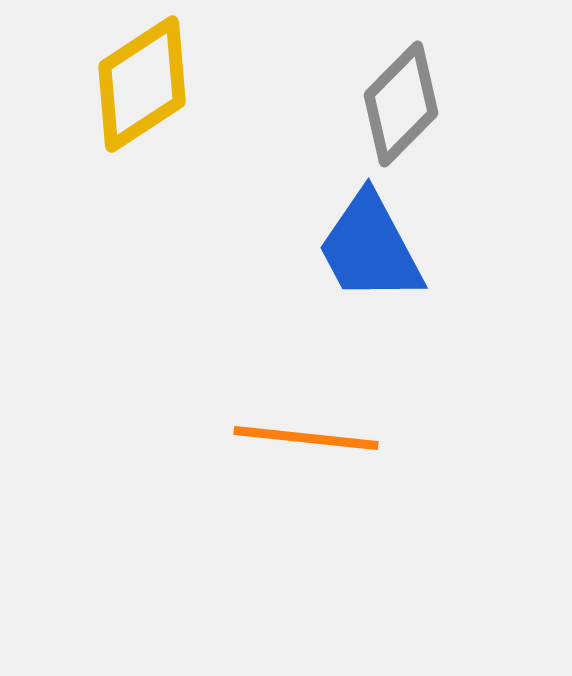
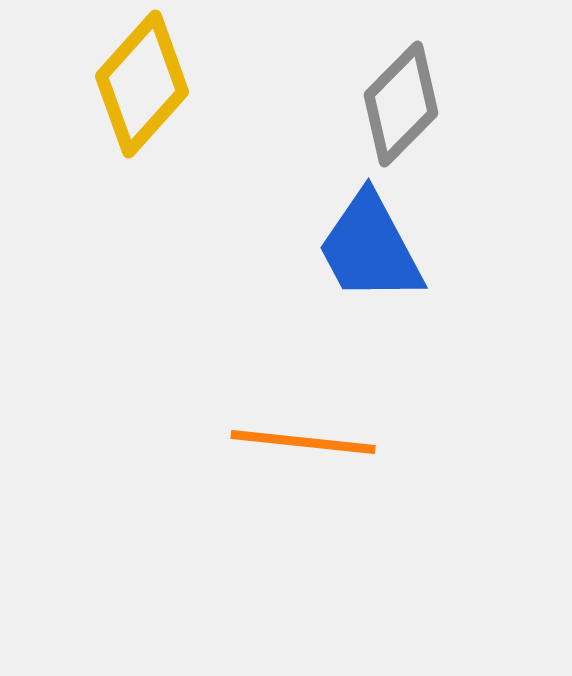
yellow diamond: rotated 15 degrees counterclockwise
orange line: moved 3 px left, 4 px down
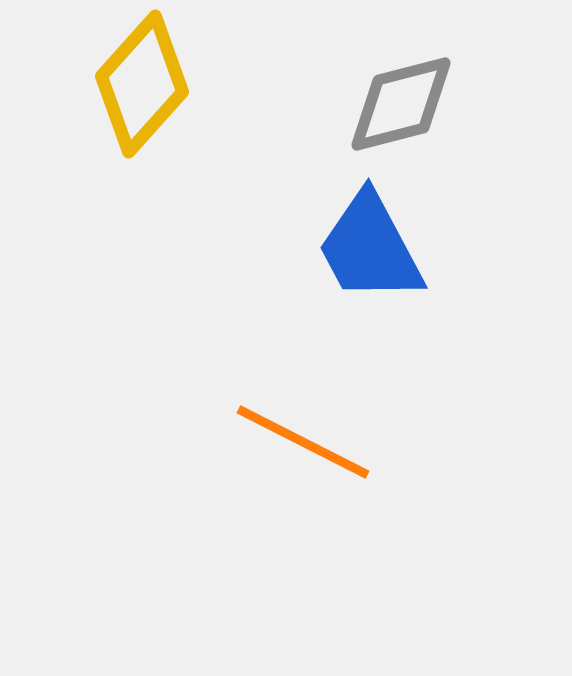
gray diamond: rotated 31 degrees clockwise
orange line: rotated 21 degrees clockwise
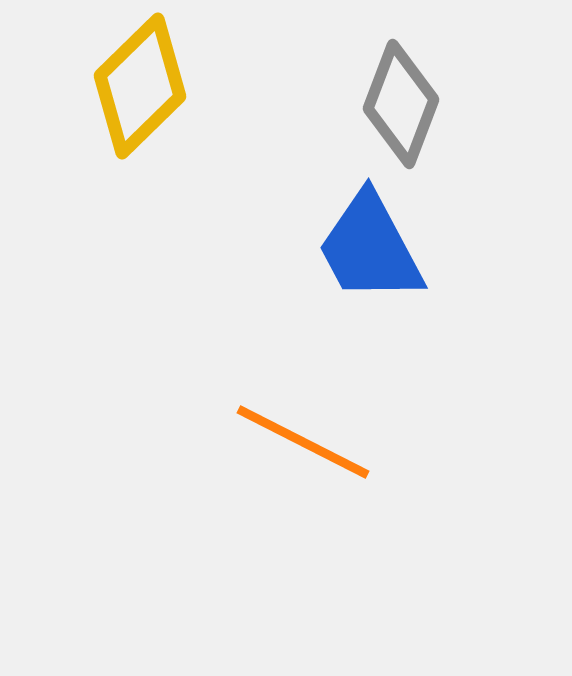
yellow diamond: moved 2 px left, 2 px down; rotated 4 degrees clockwise
gray diamond: rotated 55 degrees counterclockwise
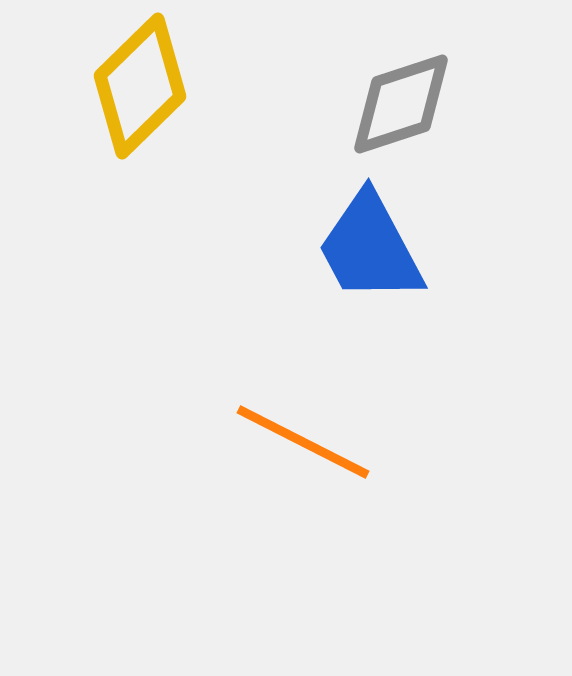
gray diamond: rotated 51 degrees clockwise
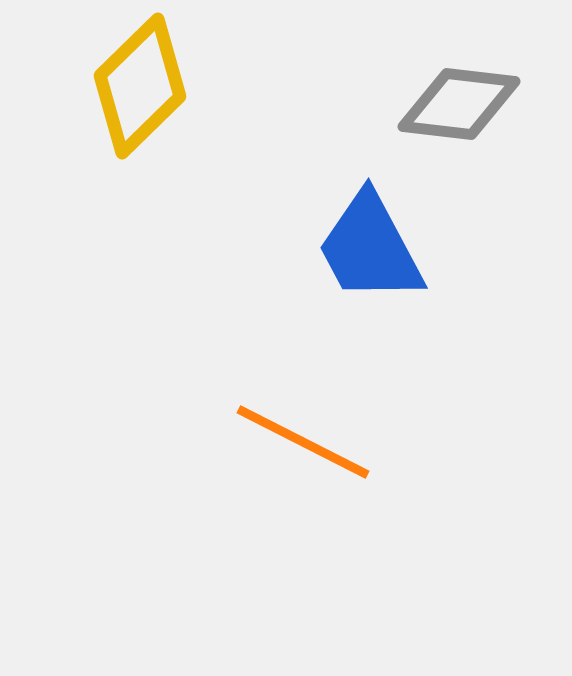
gray diamond: moved 58 px right; rotated 25 degrees clockwise
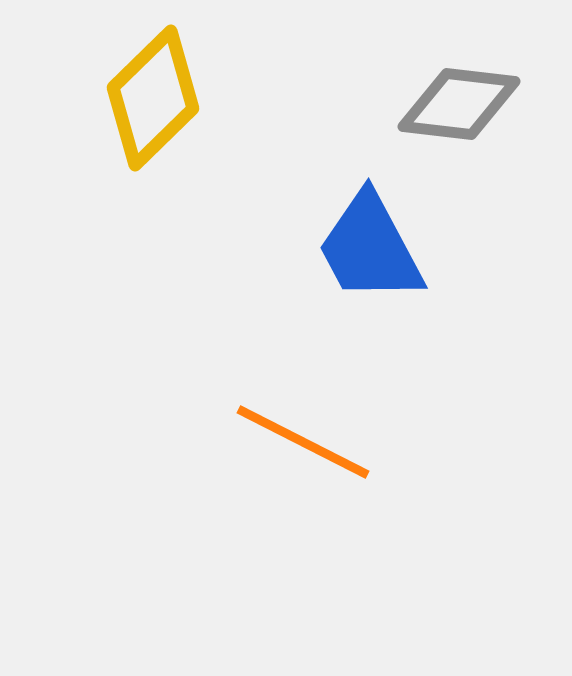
yellow diamond: moved 13 px right, 12 px down
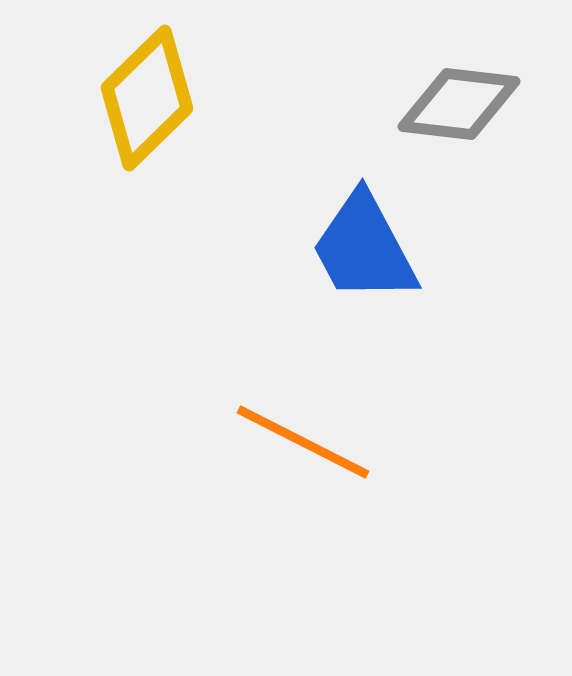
yellow diamond: moved 6 px left
blue trapezoid: moved 6 px left
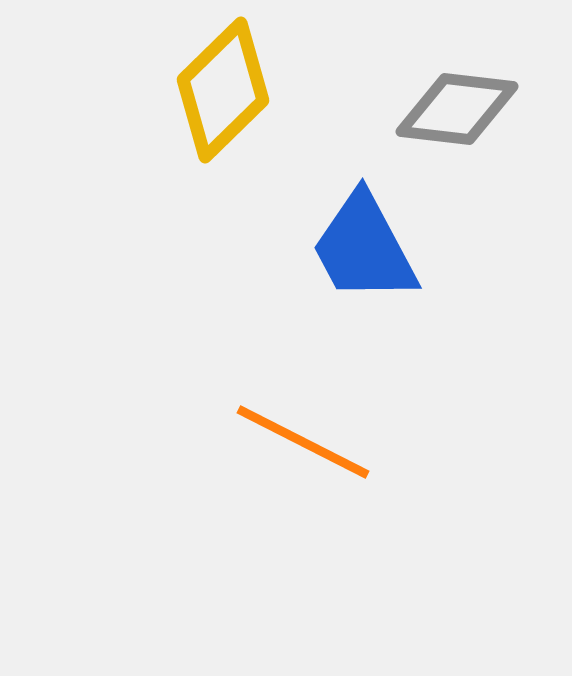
yellow diamond: moved 76 px right, 8 px up
gray diamond: moved 2 px left, 5 px down
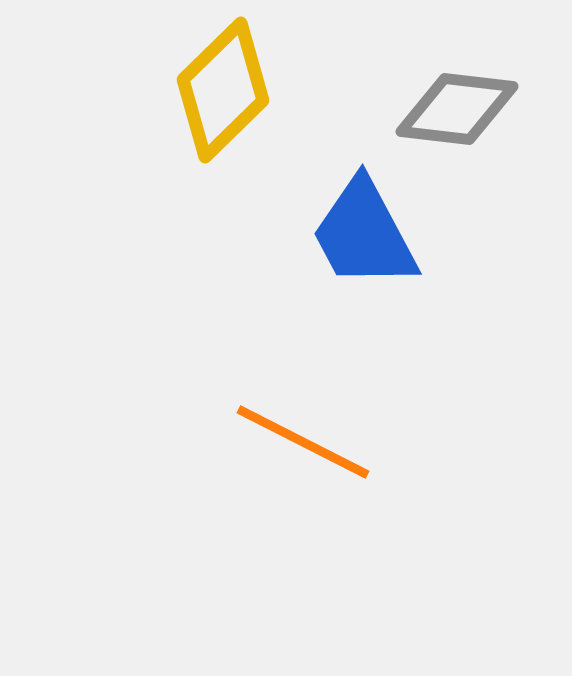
blue trapezoid: moved 14 px up
